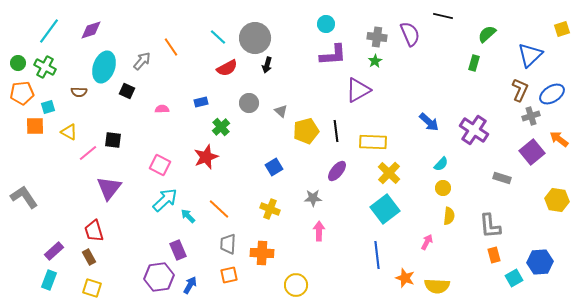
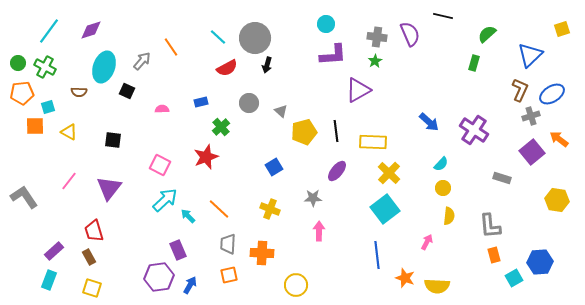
yellow pentagon at (306, 131): moved 2 px left, 1 px down
pink line at (88, 153): moved 19 px left, 28 px down; rotated 12 degrees counterclockwise
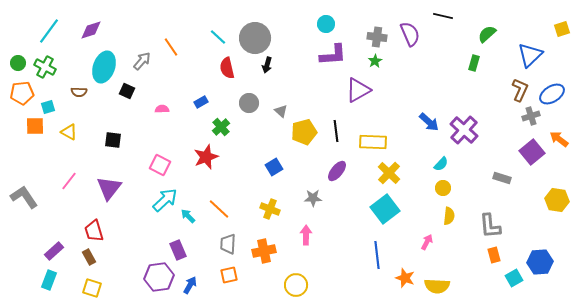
red semicircle at (227, 68): rotated 105 degrees clockwise
blue rectangle at (201, 102): rotated 16 degrees counterclockwise
purple cross at (474, 130): moved 10 px left; rotated 8 degrees clockwise
pink arrow at (319, 231): moved 13 px left, 4 px down
orange cross at (262, 253): moved 2 px right, 2 px up; rotated 15 degrees counterclockwise
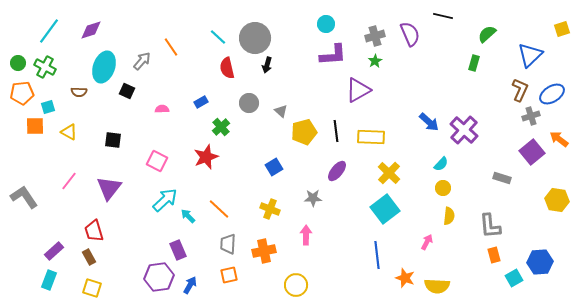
gray cross at (377, 37): moved 2 px left, 1 px up; rotated 24 degrees counterclockwise
yellow rectangle at (373, 142): moved 2 px left, 5 px up
pink square at (160, 165): moved 3 px left, 4 px up
